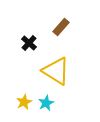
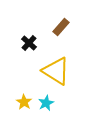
yellow star: rotated 14 degrees counterclockwise
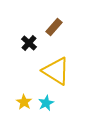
brown rectangle: moved 7 px left
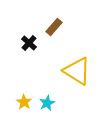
yellow triangle: moved 21 px right
cyan star: moved 1 px right
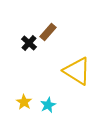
brown rectangle: moved 6 px left, 5 px down
cyan star: moved 1 px right, 2 px down
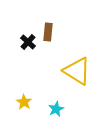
brown rectangle: rotated 36 degrees counterclockwise
black cross: moved 1 px left, 1 px up
cyan star: moved 8 px right, 4 px down
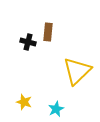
black cross: rotated 28 degrees counterclockwise
yellow triangle: rotated 44 degrees clockwise
yellow star: rotated 14 degrees counterclockwise
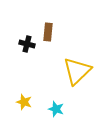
black cross: moved 1 px left, 2 px down
cyan star: rotated 28 degrees counterclockwise
